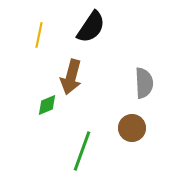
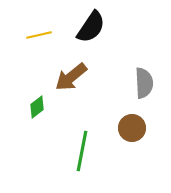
yellow line: rotated 65 degrees clockwise
brown arrow: rotated 36 degrees clockwise
green diamond: moved 10 px left, 2 px down; rotated 15 degrees counterclockwise
green line: rotated 9 degrees counterclockwise
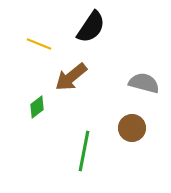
yellow line: moved 9 px down; rotated 35 degrees clockwise
gray semicircle: rotated 72 degrees counterclockwise
green line: moved 2 px right
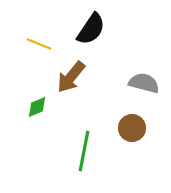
black semicircle: moved 2 px down
brown arrow: rotated 12 degrees counterclockwise
green diamond: rotated 15 degrees clockwise
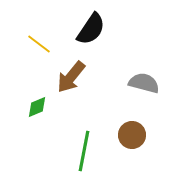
yellow line: rotated 15 degrees clockwise
brown circle: moved 7 px down
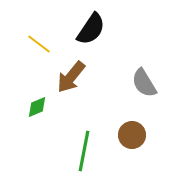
gray semicircle: rotated 136 degrees counterclockwise
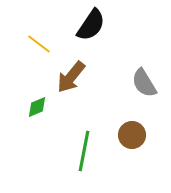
black semicircle: moved 4 px up
